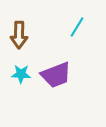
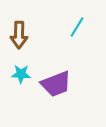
purple trapezoid: moved 9 px down
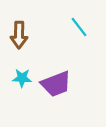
cyan line: moved 2 px right; rotated 70 degrees counterclockwise
cyan star: moved 1 px right, 4 px down
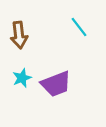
brown arrow: rotated 8 degrees counterclockwise
cyan star: rotated 24 degrees counterclockwise
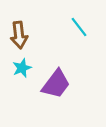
cyan star: moved 10 px up
purple trapezoid: rotated 32 degrees counterclockwise
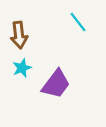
cyan line: moved 1 px left, 5 px up
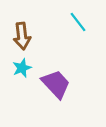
brown arrow: moved 3 px right, 1 px down
purple trapezoid: rotated 80 degrees counterclockwise
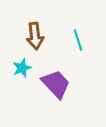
cyan line: moved 18 px down; rotated 20 degrees clockwise
brown arrow: moved 13 px right
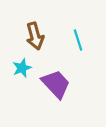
brown arrow: rotated 8 degrees counterclockwise
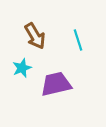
brown arrow: rotated 16 degrees counterclockwise
purple trapezoid: rotated 60 degrees counterclockwise
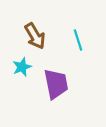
cyan star: moved 1 px up
purple trapezoid: rotated 92 degrees clockwise
